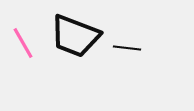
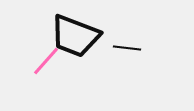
pink line: moved 23 px right, 18 px down; rotated 72 degrees clockwise
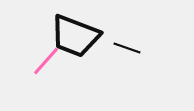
black line: rotated 12 degrees clockwise
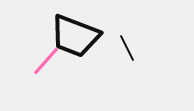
black line: rotated 44 degrees clockwise
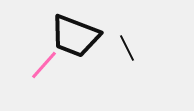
pink line: moved 2 px left, 4 px down
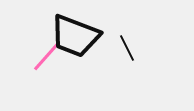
pink line: moved 2 px right, 8 px up
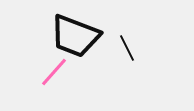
pink line: moved 8 px right, 15 px down
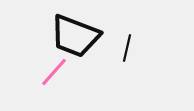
black line: rotated 40 degrees clockwise
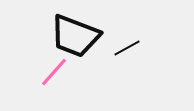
black line: rotated 48 degrees clockwise
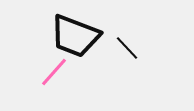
black line: rotated 76 degrees clockwise
